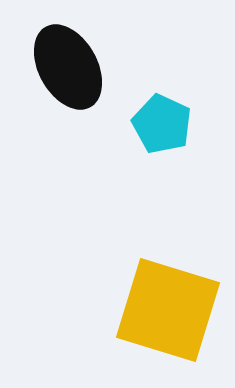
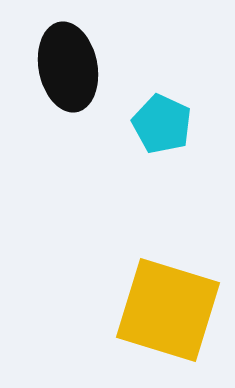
black ellipse: rotated 18 degrees clockwise
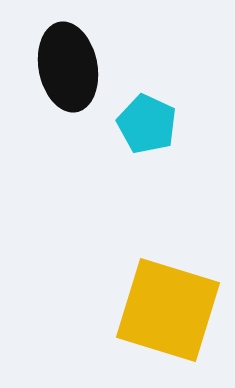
cyan pentagon: moved 15 px left
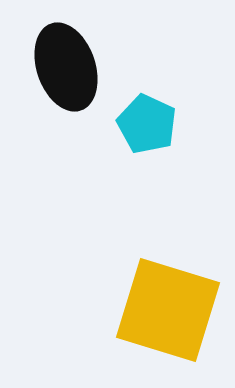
black ellipse: moved 2 px left; rotated 8 degrees counterclockwise
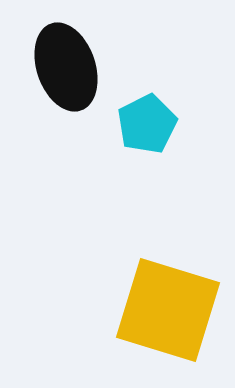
cyan pentagon: rotated 20 degrees clockwise
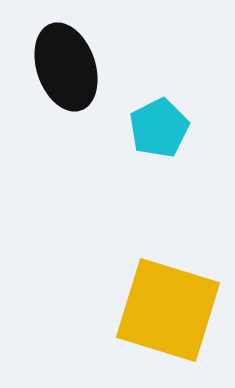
cyan pentagon: moved 12 px right, 4 px down
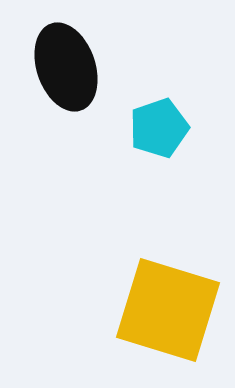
cyan pentagon: rotated 8 degrees clockwise
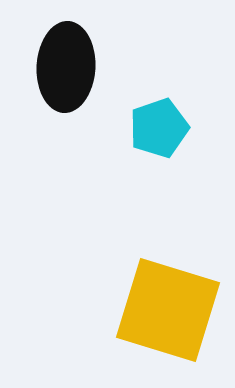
black ellipse: rotated 22 degrees clockwise
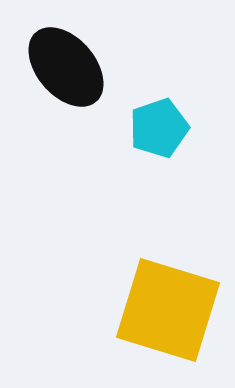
black ellipse: rotated 44 degrees counterclockwise
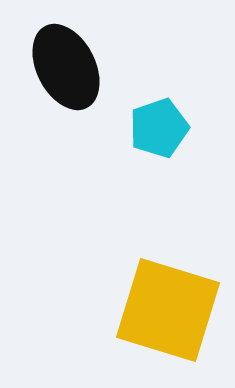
black ellipse: rotated 14 degrees clockwise
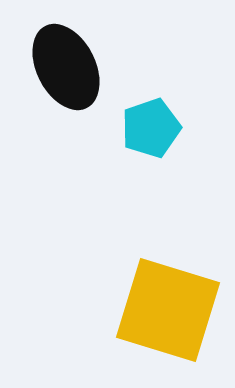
cyan pentagon: moved 8 px left
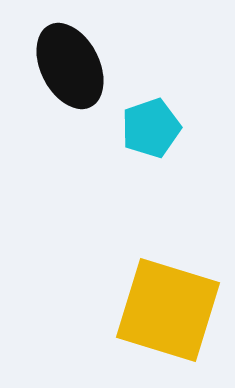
black ellipse: moved 4 px right, 1 px up
